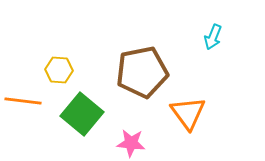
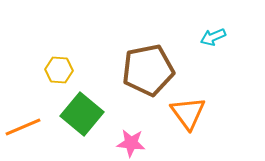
cyan arrow: rotated 45 degrees clockwise
brown pentagon: moved 6 px right, 2 px up
orange line: moved 26 px down; rotated 30 degrees counterclockwise
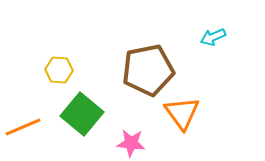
orange triangle: moved 6 px left
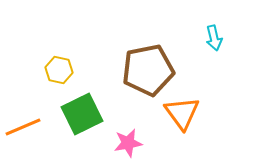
cyan arrow: moved 1 px right, 1 px down; rotated 80 degrees counterclockwise
yellow hexagon: rotated 8 degrees clockwise
green square: rotated 24 degrees clockwise
pink star: moved 3 px left; rotated 16 degrees counterclockwise
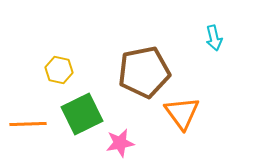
brown pentagon: moved 4 px left, 2 px down
orange line: moved 5 px right, 3 px up; rotated 21 degrees clockwise
pink star: moved 8 px left
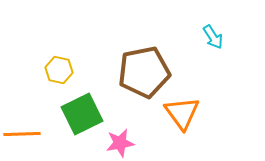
cyan arrow: moved 1 px left, 1 px up; rotated 20 degrees counterclockwise
orange line: moved 6 px left, 10 px down
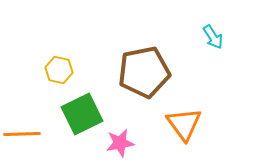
orange triangle: moved 2 px right, 11 px down
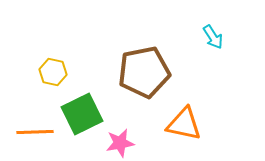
yellow hexagon: moved 6 px left, 2 px down
orange triangle: rotated 42 degrees counterclockwise
orange line: moved 13 px right, 2 px up
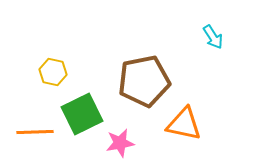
brown pentagon: moved 9 px down
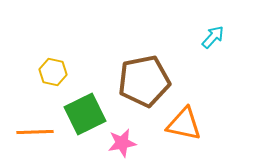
cyan arrow: rotated 105 degrees counterclockwise
green square: moved 3 px right
pink star: moved 2 px right
